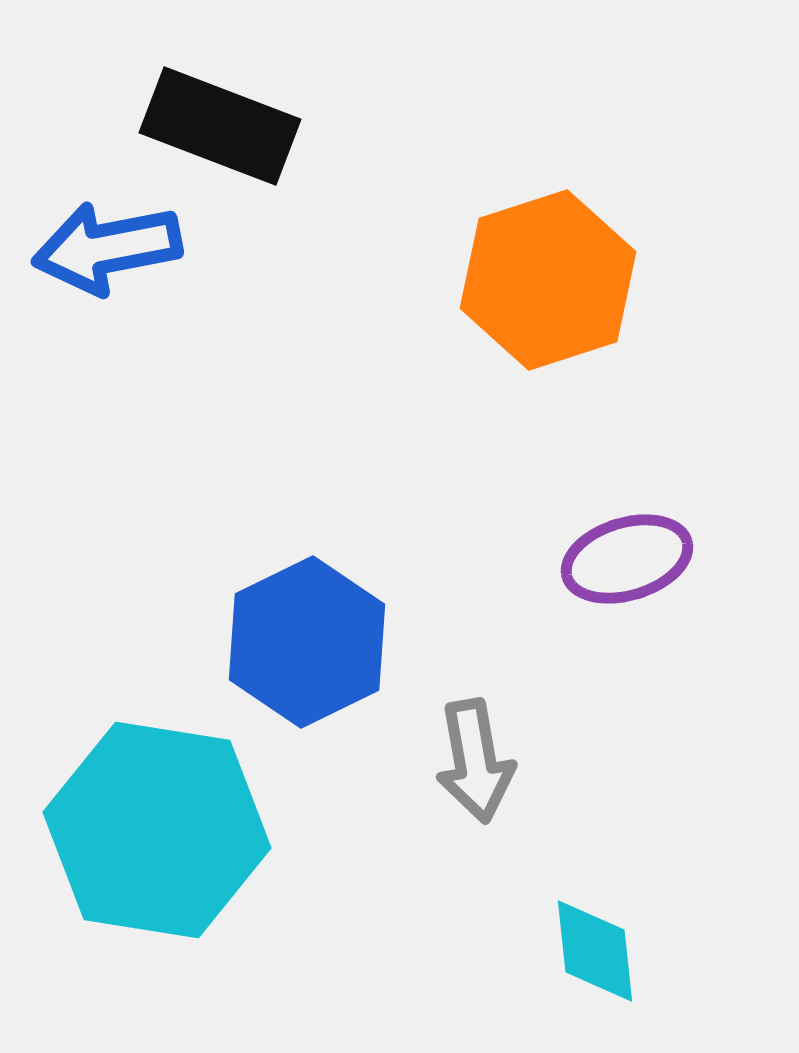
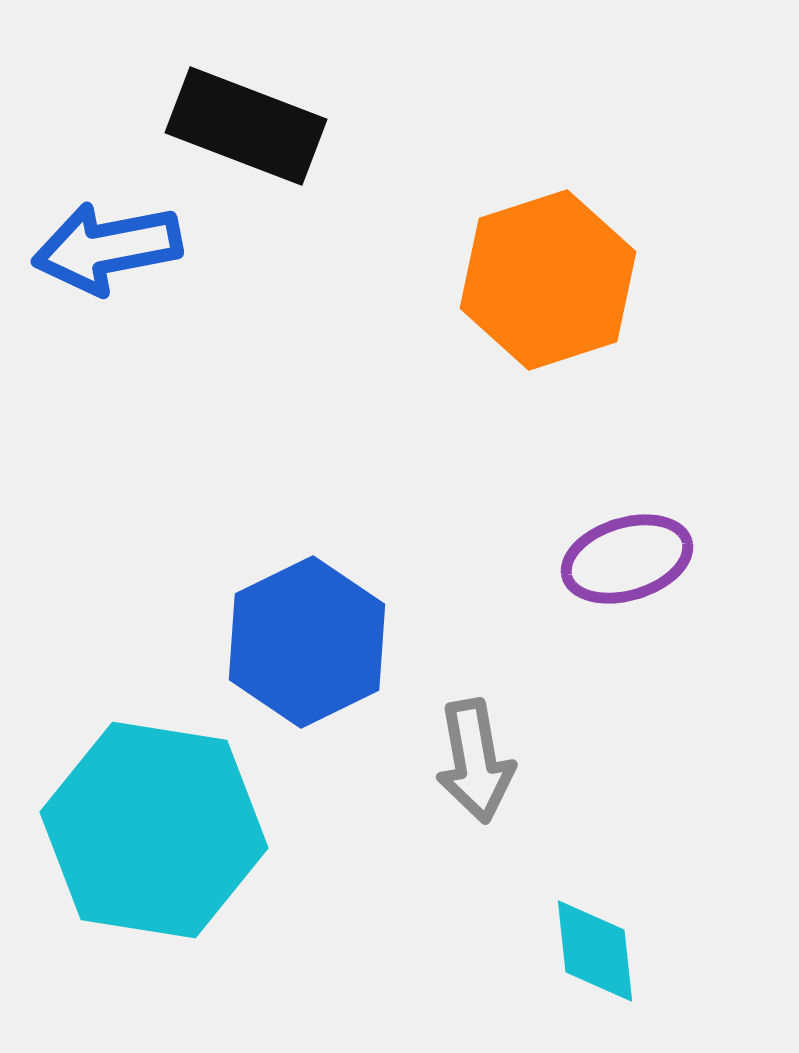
black rectangle: moved 26 px right
cyan hexagon: moved 3 px left
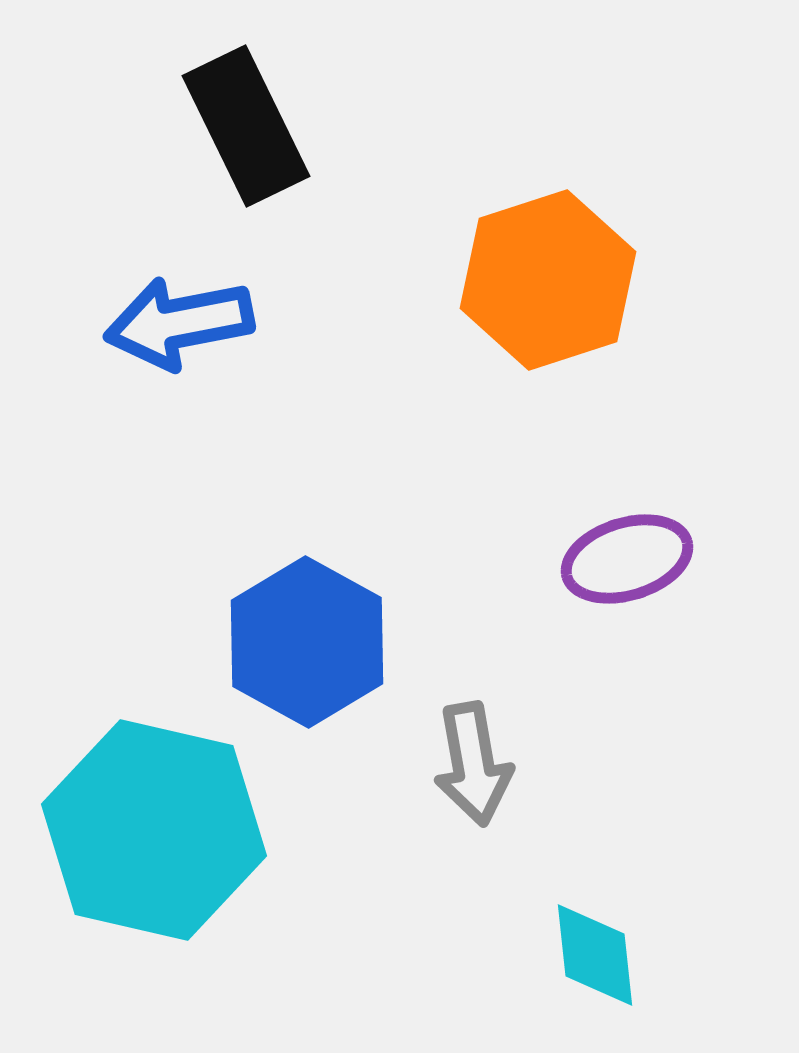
black rectangle: rotated 43 degrees clockwise
blue arrow: moved 72 px right, 75 px down
blue hexagon: rotated 5 degrees counterclockwise
gray arrow: moved 2 px left, 3 px down
cyan hexagon: rotated 4 degrees clockwise
cyan diamond: moved 4 px down
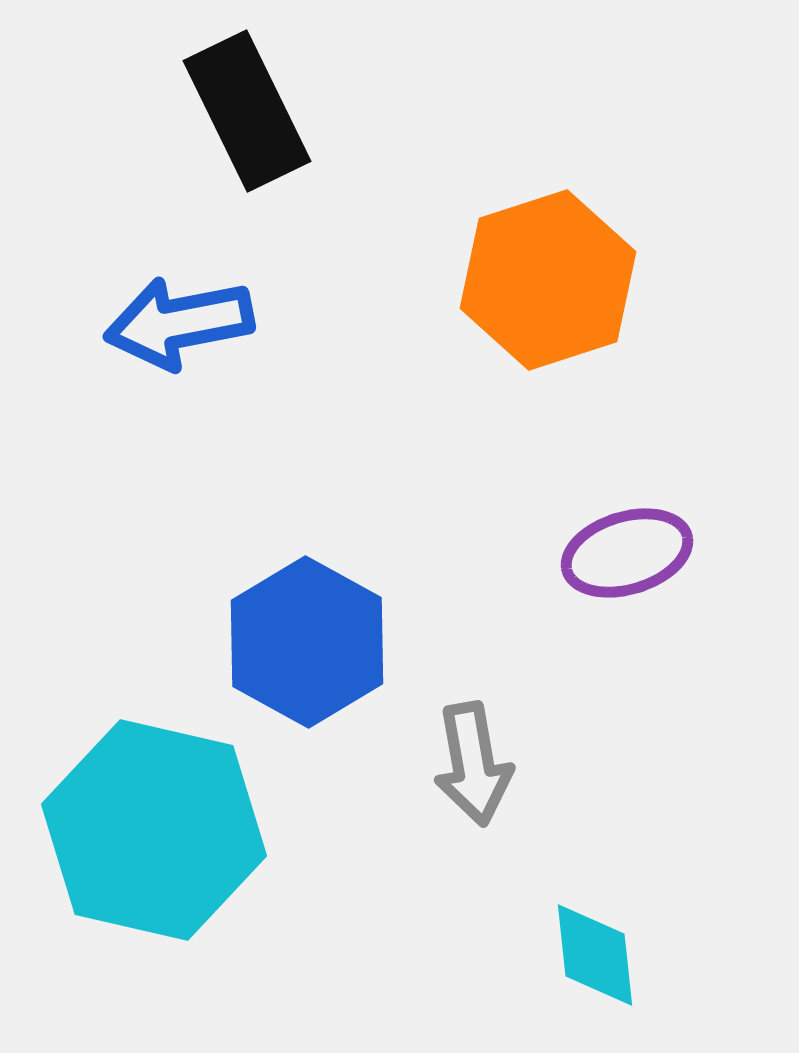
black rectangle: moved 1 px right, 15 px up
purple ellipse: moved 6 px up
